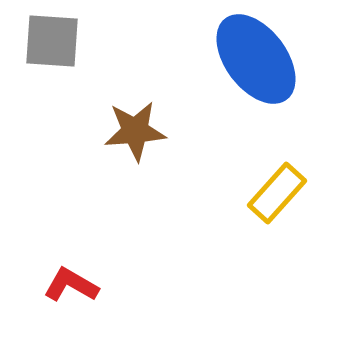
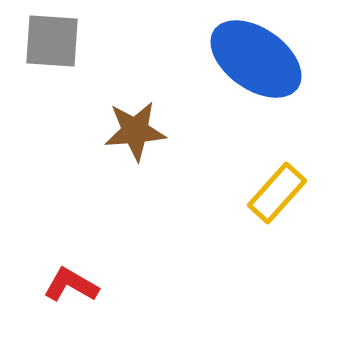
blue ellipse: rotated 18 degrees counterclockwise
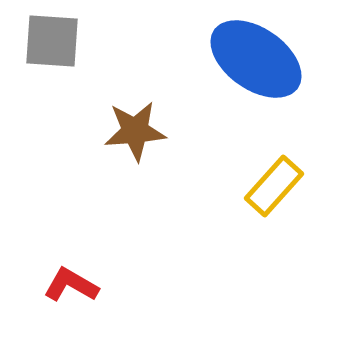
yellow rectangle: moved 3 px left, 7 px up
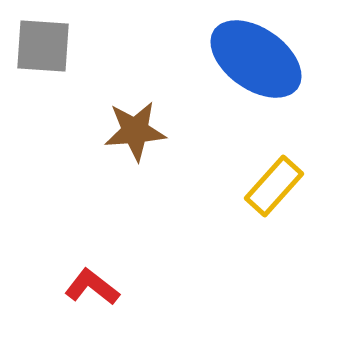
gray square: moved 9 px left, 5 px down
red L-shape: moved 21 px right, 2 px down; rotated 8 degrees clockwise
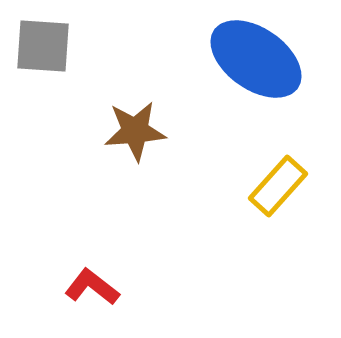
yellow rectangle: moved 4 px right
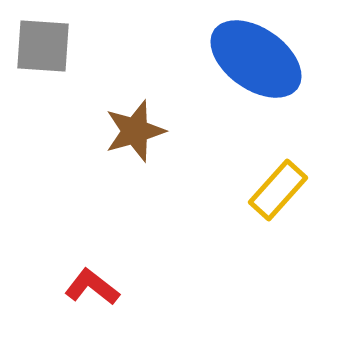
brown star: rotated 12 degrees counterclockwise
yellow rectangle: moved 4 px down
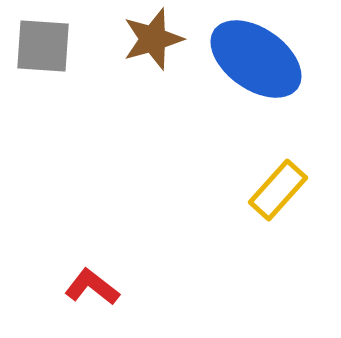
brown star: moved 18 px right, 92 px up
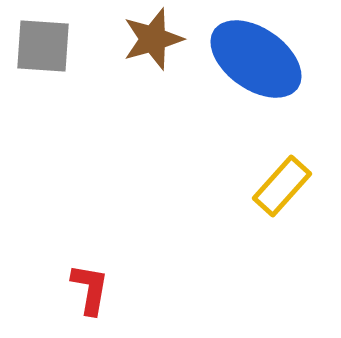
yellow rectangle: moved 4 px right, 4 px up
red L-shape: moved 2 px left, 2 px down; rotated 62 degrees clockwise
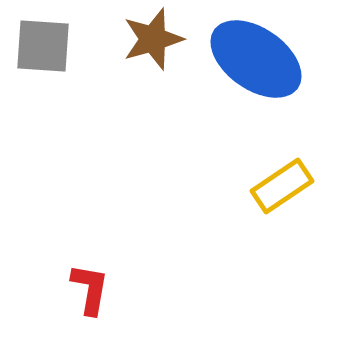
yellow rectangle: rotated 14 degrees clockwise
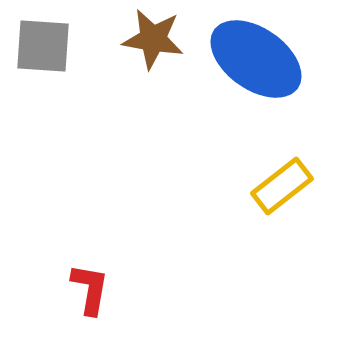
brown star: rotated 26 degrees clockwise
yellow rectangle: rotated 4 degrees counterclockwise
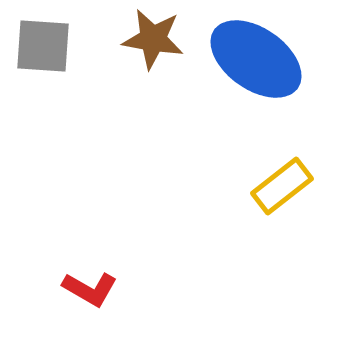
red L-shape: rotated 110 degrees clockwise
